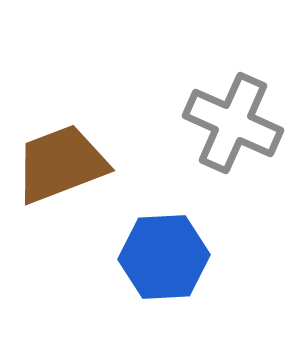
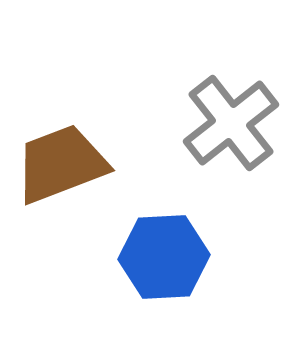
gray cross: moved 2 px left; rotated 28 degrees clockwise
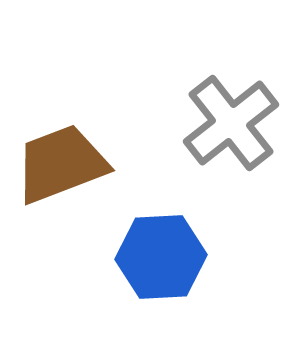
blue hexagon: moved 3 px left
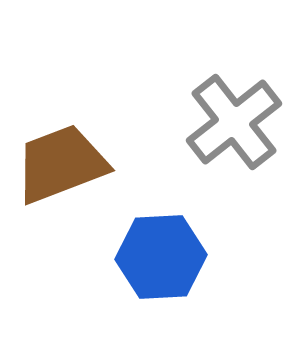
gray cross: moved 3 px right, 1 px up
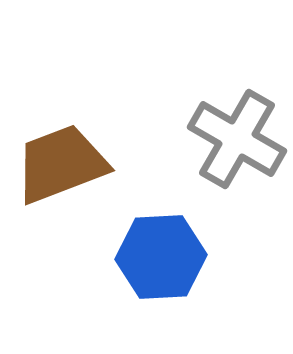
gray cross: moved 3 px right, 17 px down; rotated 22 degrees counterclockwise
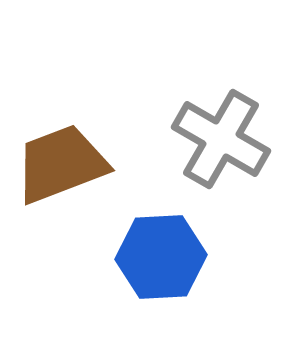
gray cross: moved 16 px left
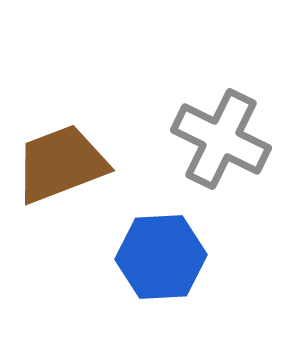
gray cross: rotated 4 degrees counterclockwise
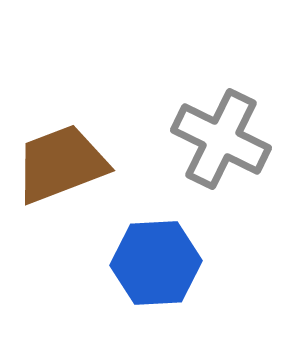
blue hexagon: moved 5 px left, 6 px down
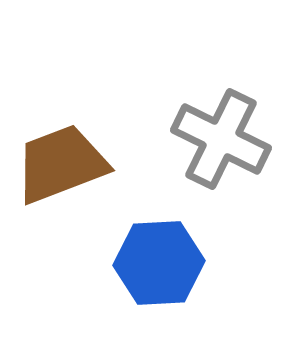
blue hexagon: moved 3 px right
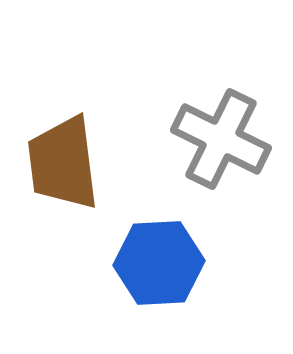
brown trapezoid: moved 2 px right, 1 px up; rotated 76 degrees counterclockwise
